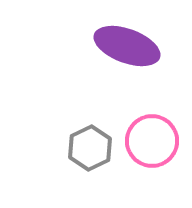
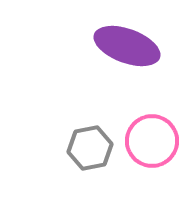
gray hexagon: rotated 15 degrees clockwise
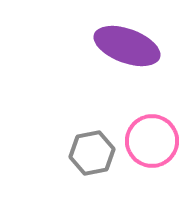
gray hexagon: moved 2 px right, 5 px down
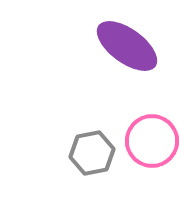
purple ellipse: rotated 16 degrees clockwise
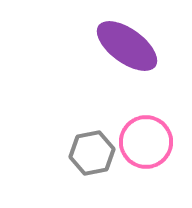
pink circle: moved 6 px left, 1 px down
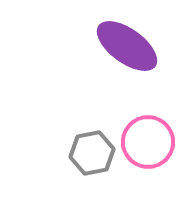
pink circle: moved 2 px right
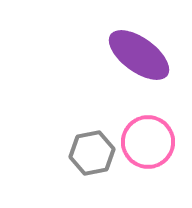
purple ellipse: moved 12 px right, 9 px down
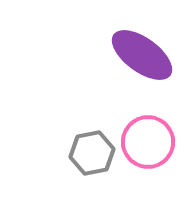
purple ellipse: moved 3 px right
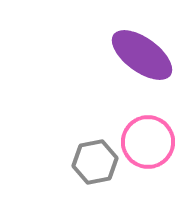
gray hexagon: moved 3 px right, 9 px down
